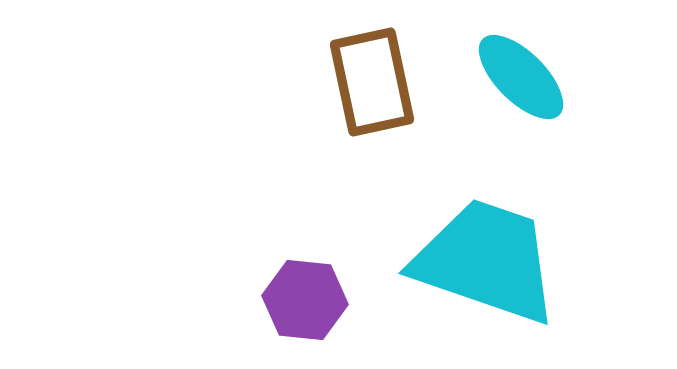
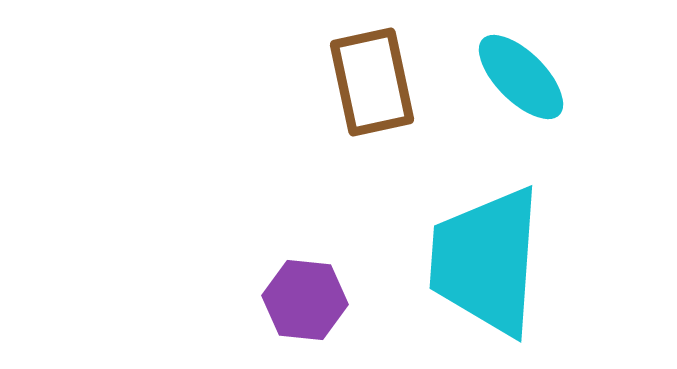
cyan trapezoid: rotated 105 degrees counterclockwise
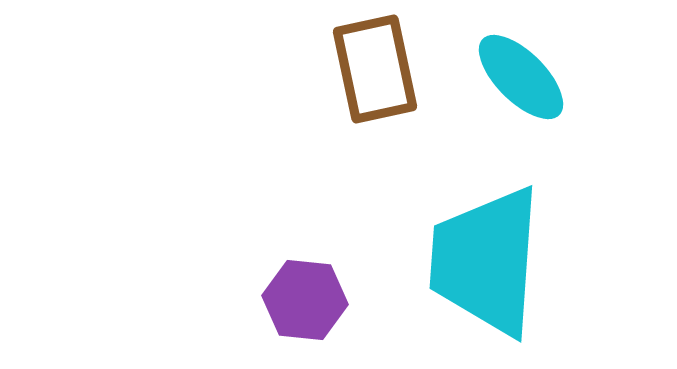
brown rectangle: moved 3 px right, 13 px up
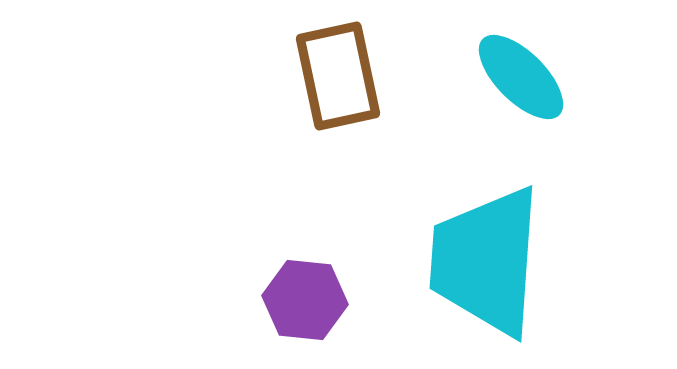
brown rectangle: moved 37 px left, 7 px down
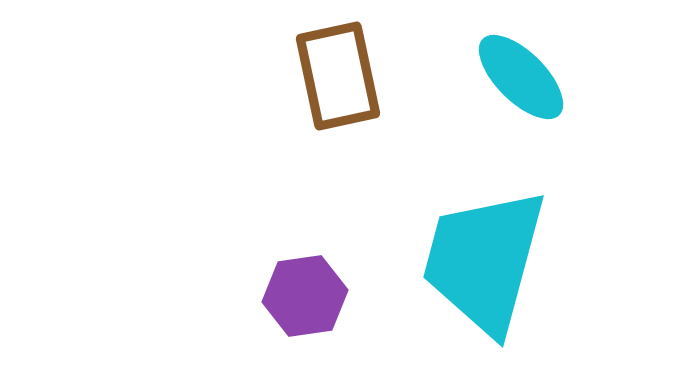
cyan trapezoid: moved 2 px left; rotated 11 degrees clockwise
purple hexagon: moved 4 px up; rotated 14 degrees counterclockwise
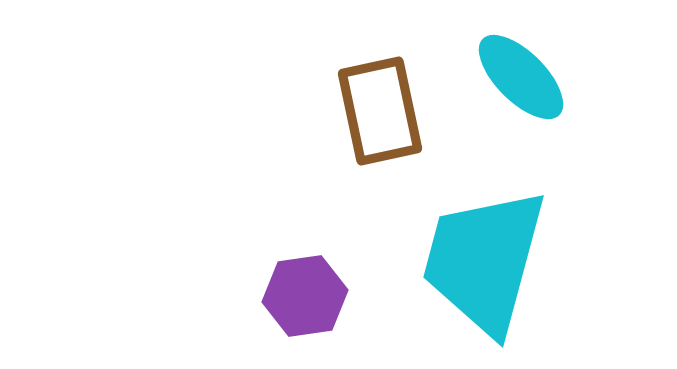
brown rectangle: moved 42 px right, 35 px down
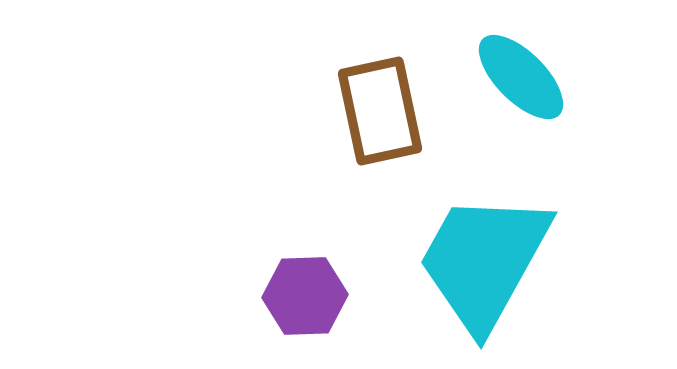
cyan trapezoid: rotated 14 degrees clockwise
purple hexagon: rotated 6 degrees clockwise
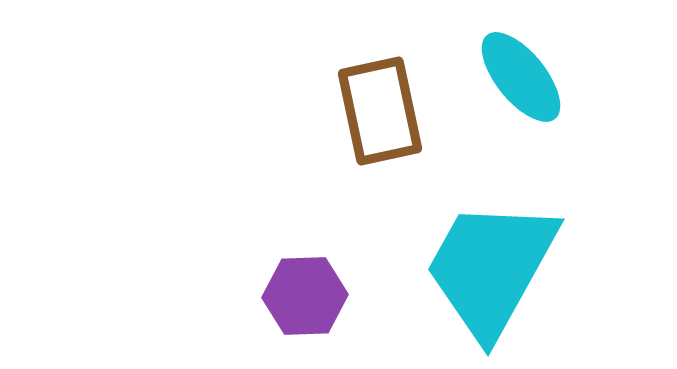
cyan ellipse: rotated 6 degrees clockwise
cyan trapezoid: moved 7 px right, 7 px down
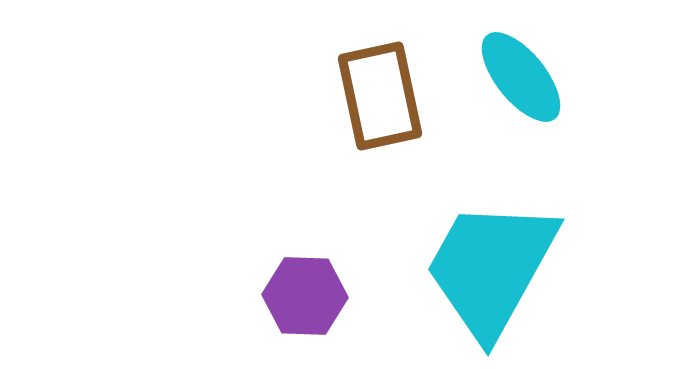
brown rectangle: moved 15 px up
purple hexagon: rotated 4 degrees clockwise
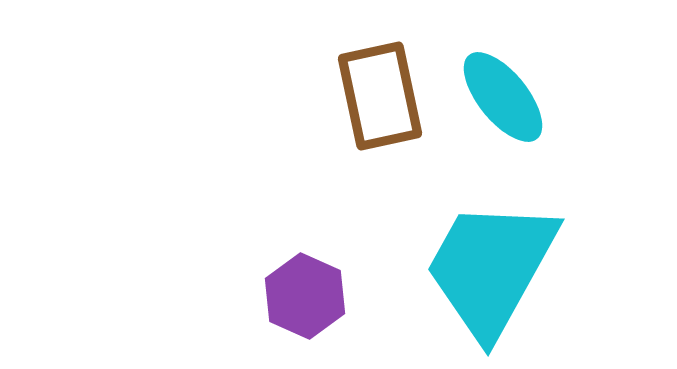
cyan ellipse: moved 18 px left, 20 px down
purple hexagon: rotated 22 degrees clockwise
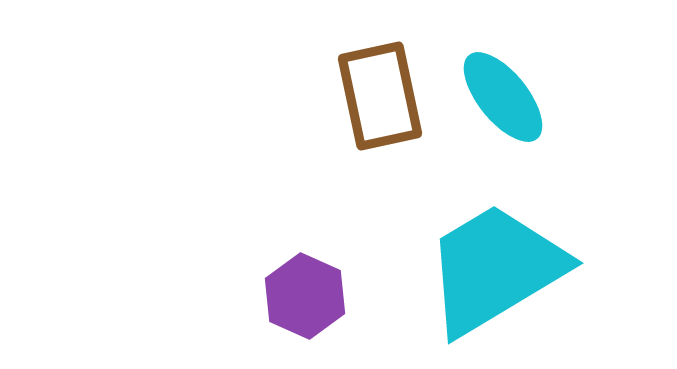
cyan trapezoid: moved 4 px right, 1 px down; rotated 30 degrees clockwise
